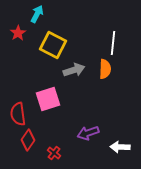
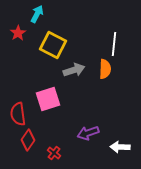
white line: moved 1 px right, 1 px down
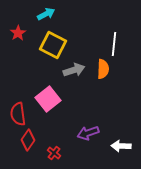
cyan arrow: moved 9 px right; rotated 36 degrees clockwise
orange semicircle: moved 2 px left
pink square: rotated 20 degrees counterclockwise
white arrow: moved 1 px right, 1 px up
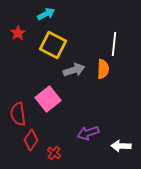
red diamond: moved 3 px right
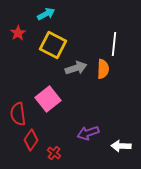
gray arrow: moved 2 px right, 2 px up
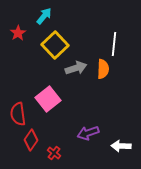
cyan arrow: moved 2 px left, 2 px down; rotated 24 degrees counterclockwise
yellow square: moved 2 px right; rotated 20 degrees clockwise
